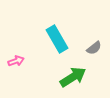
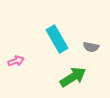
gray semicircle: moved 3 px left, 1 px up; rotated 49 degrees clockwise
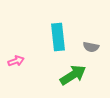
cyan rectangle: moved 1 px right, 2 px up; rotated 24 degrees clockwise
green arrow: moved 2 px up
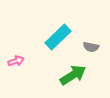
cyan rectangle: rotated 52 degrees clockwise
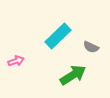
cyan rectangle: moved 1 px up
gray semicircle: rotated 14 degrees clockwise
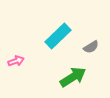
gray semicircle: rotated 56 degrees counterclockwise
green arrow: moved 2 px down
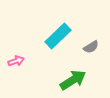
green arrow: moved 3 px down
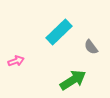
cyan rectangle: moved 1 px right, 4 px up
gray semicircle: rotated 84 degrees clockwise
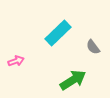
cyan rectangle: moved 1 px left, 1 px down
gray semicircle: moved 2 px right
